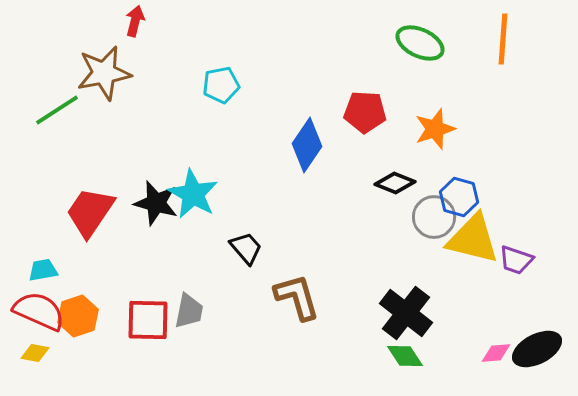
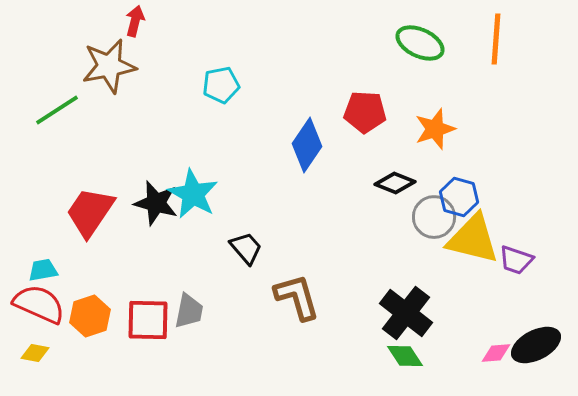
orange line: moved 7 px left
brown star: moved 5 px right, 7 px up
red semicircle: moved 7 px up
orange hexagon: moved 12 px right
black ellipse: moved 1 px left, 4 px up
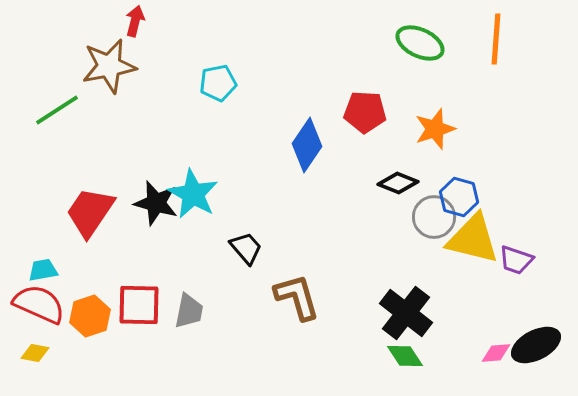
cyan pentagon: moved 3 px left, 2 px up
black diamond: moved 3 px right
red square: moved 9 px left, 15 px up
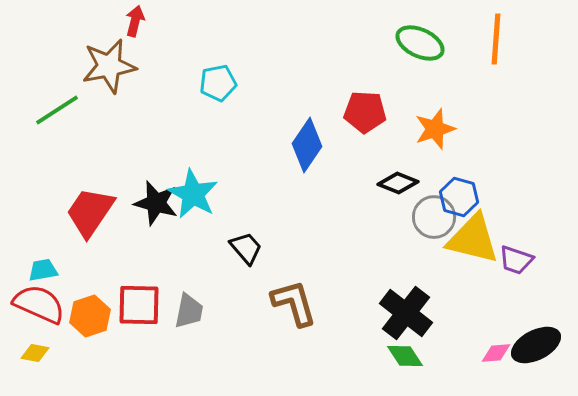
brown L-shape: moved 3 px left, 6 px down
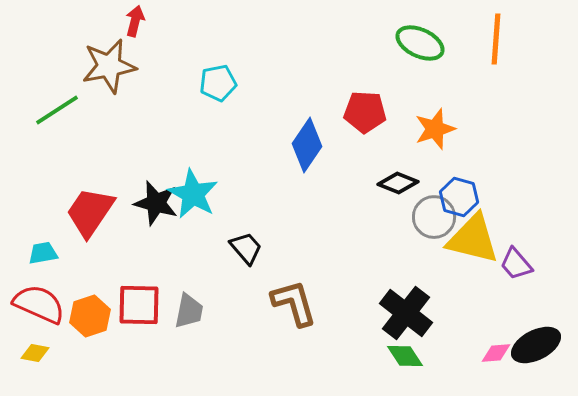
purple trapezoid: moved 4 px down; rotated 30 degrees clockwise
cyan trapezoid: moved 17 px up
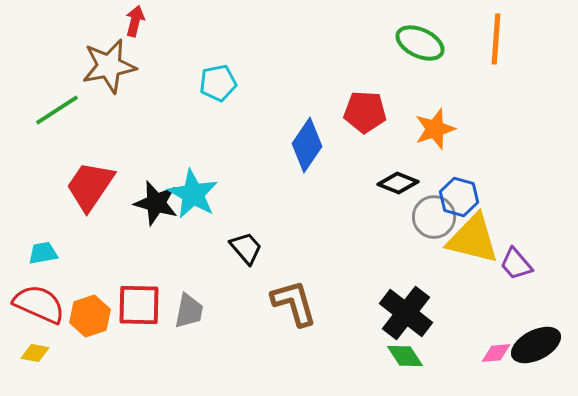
red trapezoid: moved 26 px up
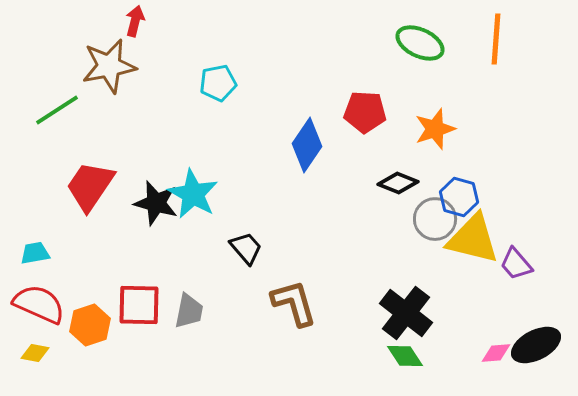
gray circle: moved 1 px right, 2 px down
cyan trapezoid: moved 8 px left
orange hexagon: moved 9 px down
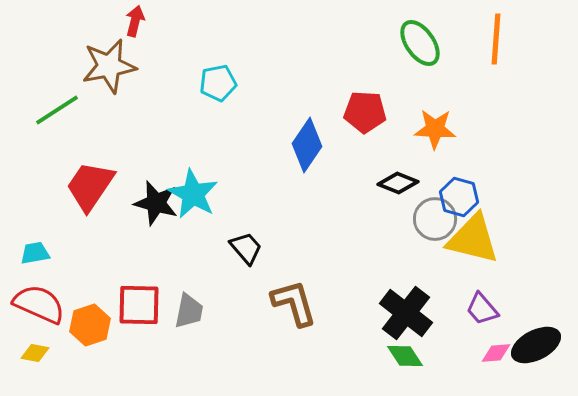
green ellipse: rotated 30 degrees clockwise
orange star: rotated 21 degrees clockwise
purple trapezoid: moved 34 px left, 45 px down
